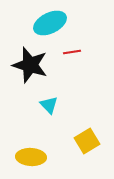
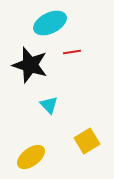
yellow ellipse: rotated 40 degrees counterclockwise
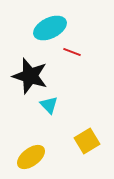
cyan ellipse: moved 5 px down
red line: rotated 30 degrees clockwise
black star: moved 11 px down
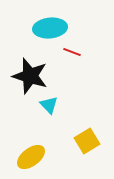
cyan ellipse: rotated 20 degrees clockwise
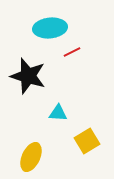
red line: rotated 48 degrees counterclockwise
black star: moved 2 px left
cyan triangle: moved 9 px right, 8 px down; rotated 42 degrees counterclockwise
yellow ellipse: rotated 28 degrees counterclockwise
